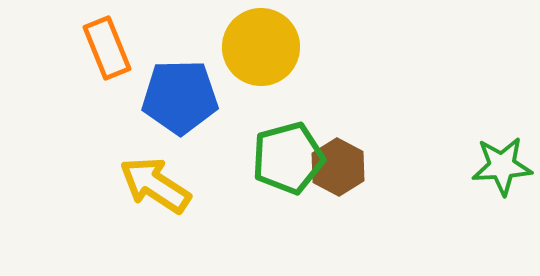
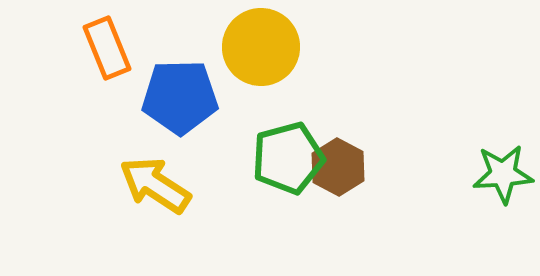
green star: moved 1 px right, 8 px down
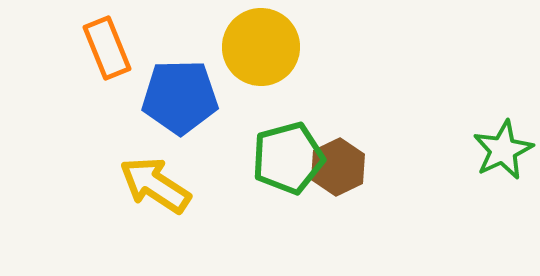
brown hexagon: rotated 6 degrees clockwise
green star: moved 24 px up; rotated 22 degrees counterclockwise
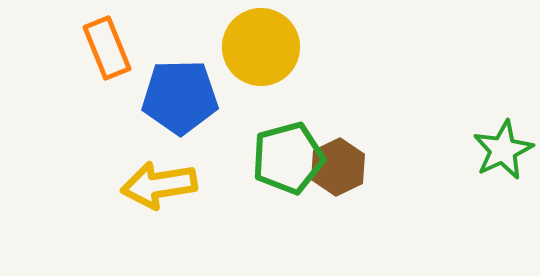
yellow arrow: moved 4 px right; rotated 42 degrees counterclockwise
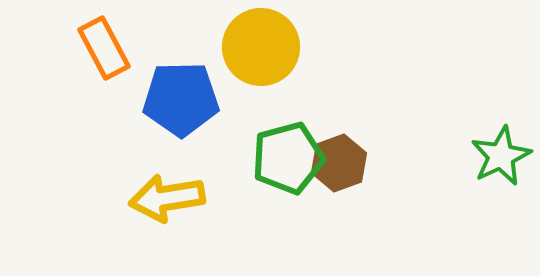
orange rectangle: moved 3 px left; rotated 6 degrees counterclockwise
blue pentagon: moved 1 px right, 2 px down
green star: moved 2 px left, 6 px down
brown hexagon: moved 1 px right, 4 px up; rotated 6 degrees clockwise
yellow arrow: moved 8 px right, 13 px down
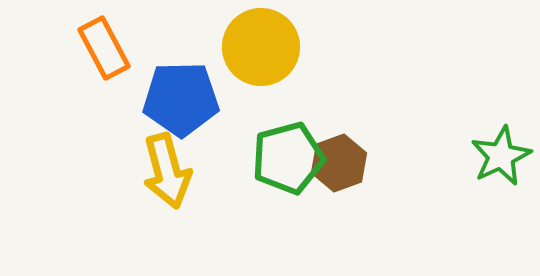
yellow arrow: moved 27 px up; rotated 96 degrees counterclockwise
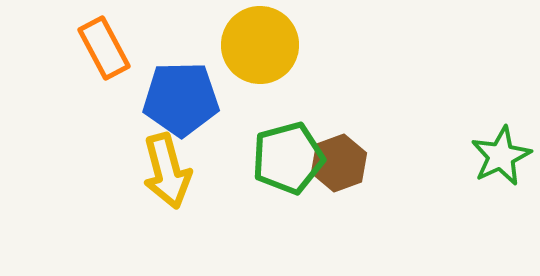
yellow circle: moved 1 px left, 2 px up
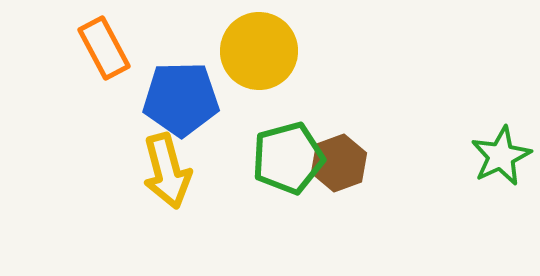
yellow circle: moved 1 px left, 6 px down
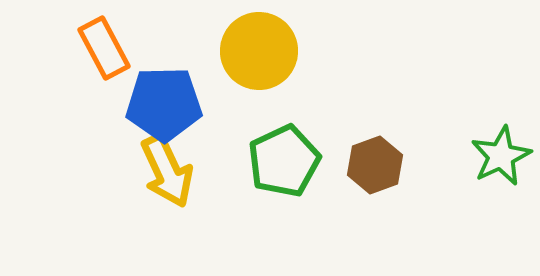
blue pentagon: moved 17 px left, 5 px down
green pentagon: moved 4 px left, 3 px down; rotated 10 degrees counterclockwise
brown hexagon: moved 36 px right, 2 px down
yellow arrow: rotated 10 degrees counterclockwise
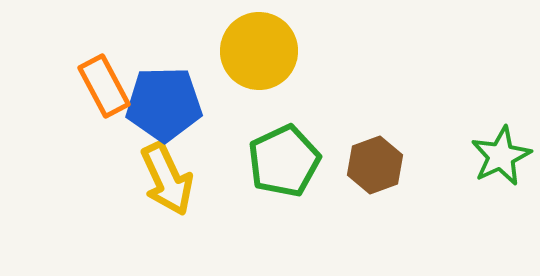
orange rectangle: moved 38 px down
yellow arrow: moved 8 px down
